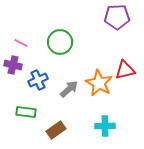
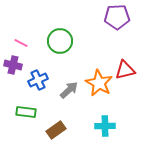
green circle: moved 1 px up
gray arrow: moved 1 px down
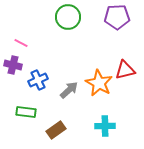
green circle: moved 8 px right, 24 px up
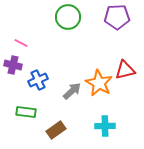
gray arrow: moved 3 px right, 1 px down
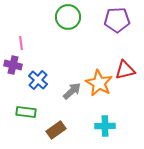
purple pentagon: moved 3 px down
pink line: rotated 56 degrees clockwise
blue cross: rotated 24 degrees counterclockwise
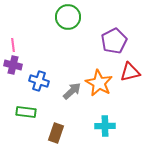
purple pentagon: moved 3 px left, 21 px down; rotated 25 degrees counterclockwise
pink line: moved 8 px left, 2 px down
red triangle: moved 5 px right, 2 px down
blue cross: moved 1 px right, 1 px down; rotated 24 degrees counterclockwise
brown rectangle: moved 3 px down; rotated 36 degrees counterclockwise
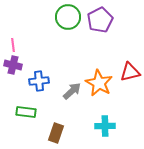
purple pentagon: moved 14 px left, 21 px up
blue cross: rotated 24 degrees counterclockwise
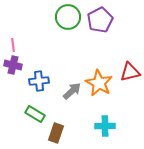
green rectangle: moved 9 px right, 2 px down; rotated 24 degrees clockwise
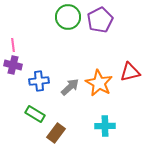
gray arrow: moved 2 px left, 4 px up
brown rectangle: rotated 18 degrees clockwise
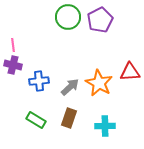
red triangle: rotated 10 degrees clockwise
green rectangle: moved 1 px right, 6 px down
brown rectangle: moved 13 px right, 15 px up; rotated 18 degrees counterclockwise
